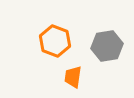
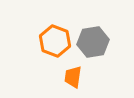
gray hexagon: moved 14 px left, 4 px up
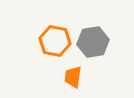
orange hexagon: rotated 8 degrees counterclockwise
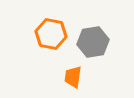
orange hexagon: moved 4 px left, 7 px up
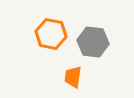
gray hexagon: rotated 16 degrees clockwise
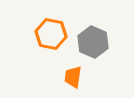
gray hexagon: rotated 16 degrees clockwise
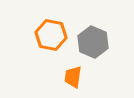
orange hexagon: moved 1 px down
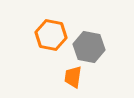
gray hexagon: moved 4 px left, 5 px down; rotated 12 degrees counterclockwise
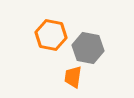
gray hexagon: moved 1 px left, 1 px down
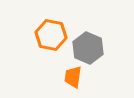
gray hexagon: rotated 12 degrees clockwise
